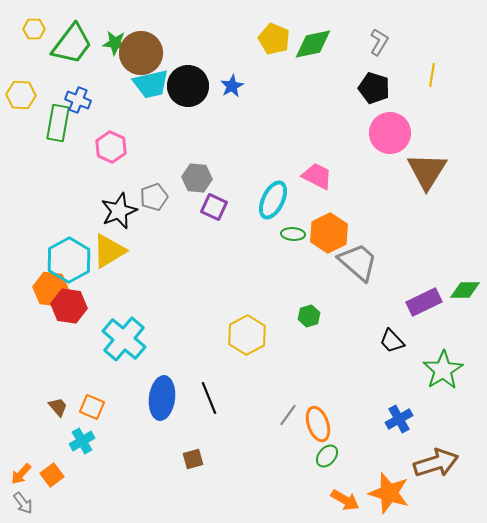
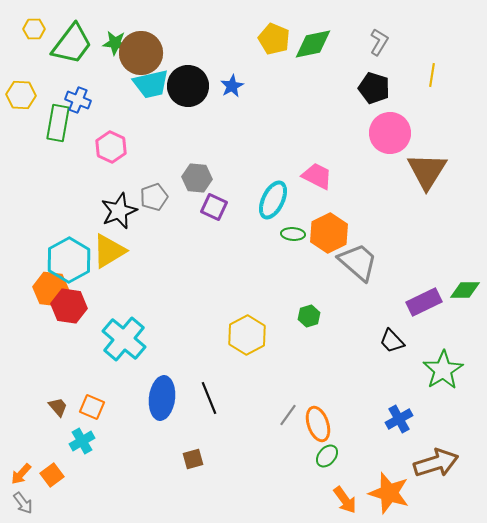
orange arrow at (345, 500): rotated 24 degrees clockwise
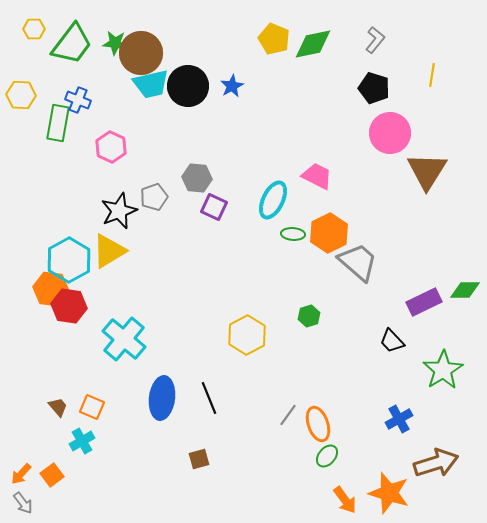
gray L-shape at (379, 42): moved 4 px left, 2 px up; rotated 8 degrees clockwise
brown square at (193, 459): moved 6 px right
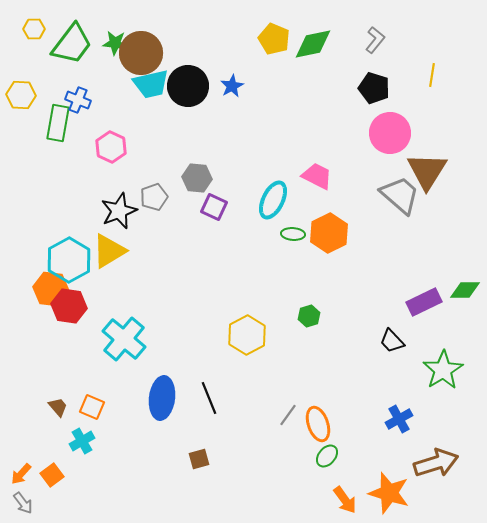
gray trapezoid at (358, 262): moved 42 px right, 67 px up
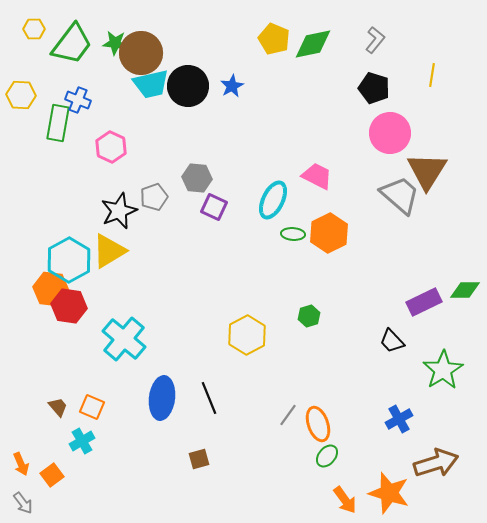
orange arrow at (21, 474): moved 10 px up; rotated 65 degrees counterclockwise
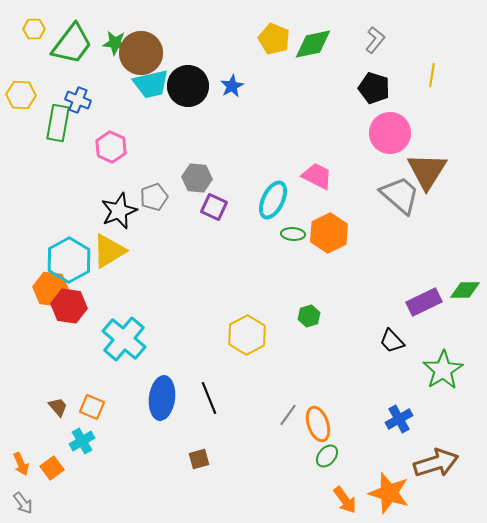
orange square at (52, 475): moved 7 px up
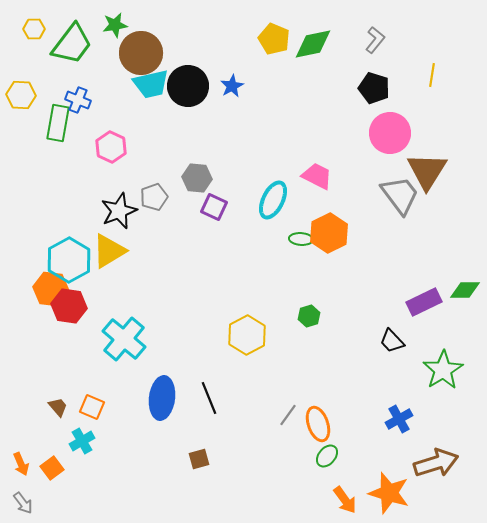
green star at (115, 43): moved 18 px up; rotated 15 degrees counterclockwise
gray trapezoid at (400, 195): rotated 12 degrees clockwise
green ellipse at (293, 234): moved 8 px right, 5 px down
